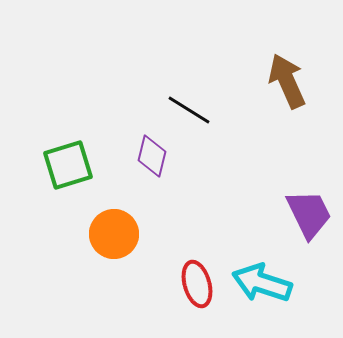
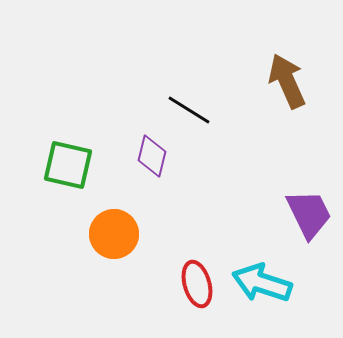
green square: rotated 30 degrees clockwise
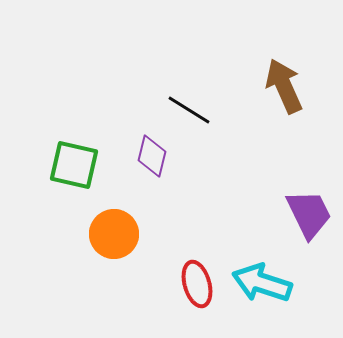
brown arrow: moved 3 px left, 5 px down
green square: moved 6 px right
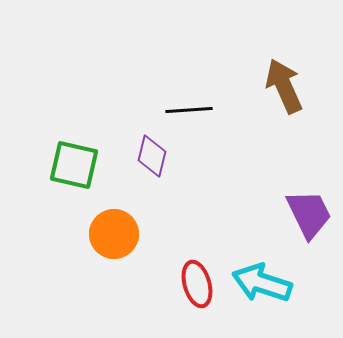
black line: rotated 36 degrees counterclockwise
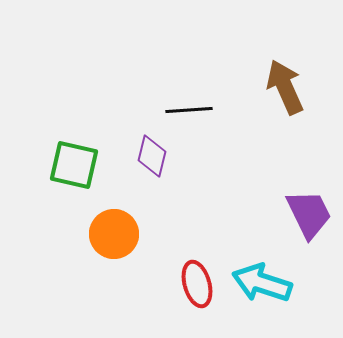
brown arrow: moved 1 px right, 1 px down
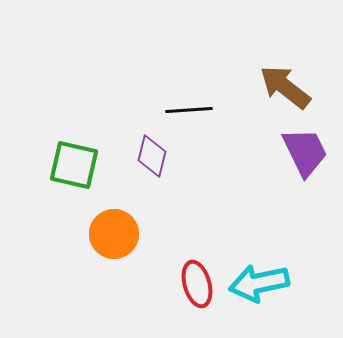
brown arrow: rotated 28 degrees counterclockwise
purple trapezoid: moved 4 px left, 62 px up
cyan arrow: moved 3 px left; rotated 30 degrees counterclockwise
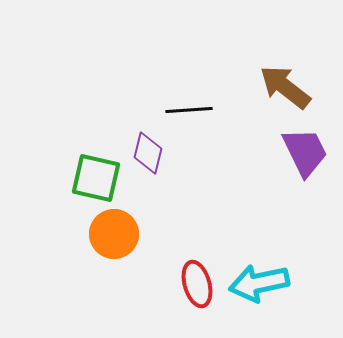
purple diamond: moved 4 px left, 3 px up
green square: moved 22 px right, 13 px down
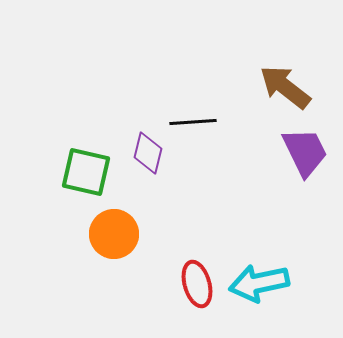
black line: moved 4 px right, 12 px down
green square: moved 10 px left, 6 px up
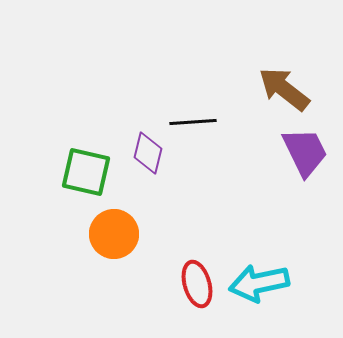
brown arrow: moved 1 px left, 2 px down
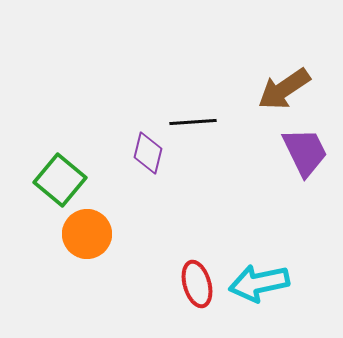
brown arrow: rotated 72 degrees counterclockwise
green square: moved 26 px left, 8 px down; rotated 27 degrees clockwise
orange circle: moved 27 px left
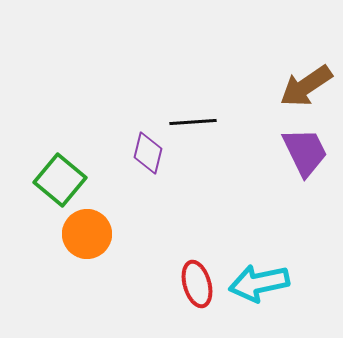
brown arrow: moved 22 px right, 3 px up
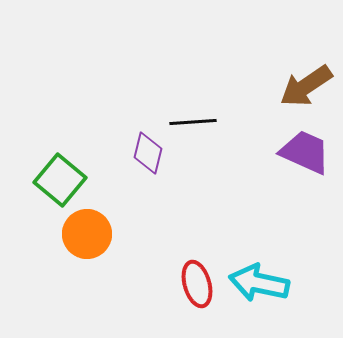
purple trapezoid: rotated 40 degrees counterclockwise
cyan arrow: rotated 24 degrees clockwise
